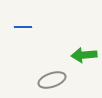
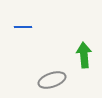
green arrow: rotated 90 degrees clockwise
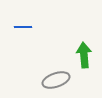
gray ellipse: moved 4 px right
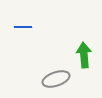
gray ellipse: moved 1 px up
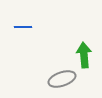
gray ellipse: moved 6 px right
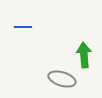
gray ellipse: rotated 36 degrees clockwise
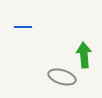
gray ellipse: moved 2 px up
